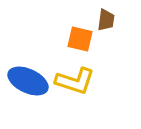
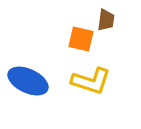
orange square: moved 1 px right
yellow L-shape: moved 16 px right
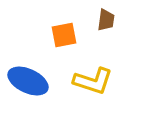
orange square: moved 17 px left, 4 px up; rotated 24 degrees counterclockwise
yellow L-shape: moved 2 px right
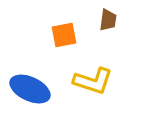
brown trapezoid: moved 2 px right
blue ellipse: moved 2 px right, 8 px down
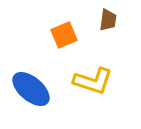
orange square: rotated 12 degrees counterclockwise
blue ellipse: moved 1 px right; rotated 15 degrees clockwise
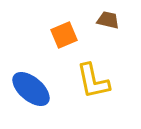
brown trapezoid: rotated 85 degrees counterclockwise
yellow L-shape: rotated 60 degrees clockwise
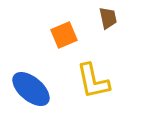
brown trapezoid: moved 2 px up; rotated 65 degrees clockwise
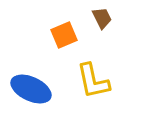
brown trapezoid: moved 6 px left; rotated 15 degrees counterclockwise
blue ellipse: rotated 15 degrees counterclockwise
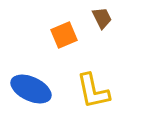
yellow L-shape: moved 10 px down
